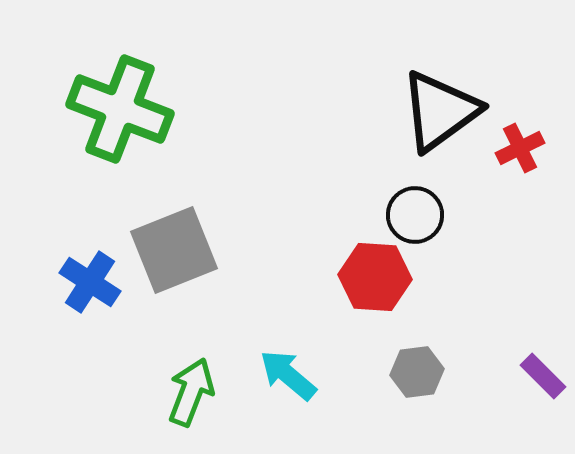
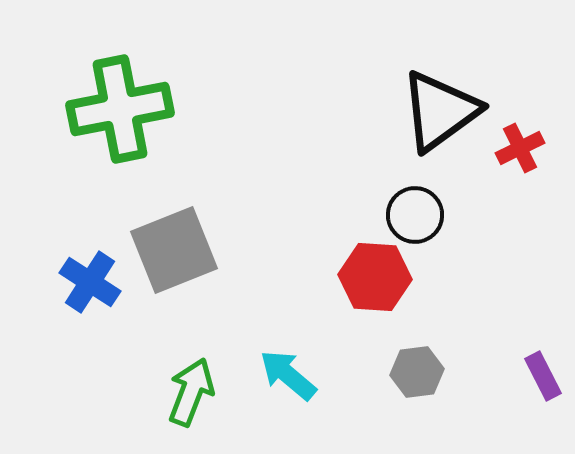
green cross: rotated 32 degrees counterclockwise
purple rectangle: rotated 18 degrees clockwise
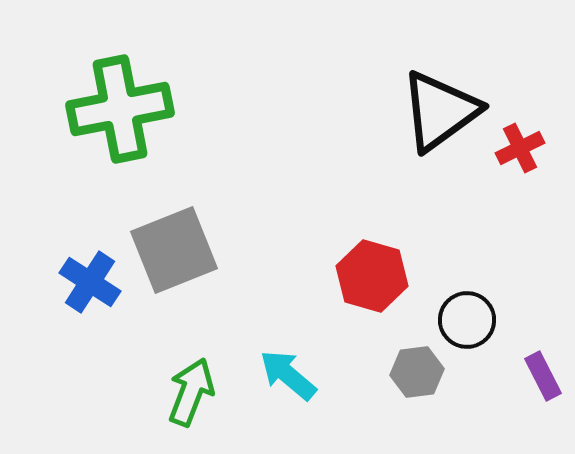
black circle: moved 52 px right, 105 px down
red hexagon: moved 3 px left, 1 px up; rotated 12 degrees clockwise
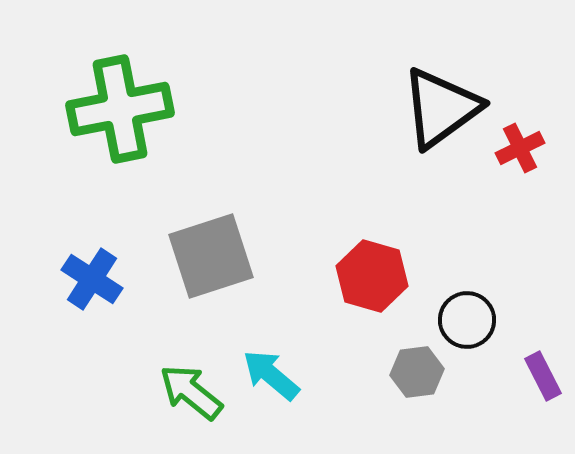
black triangle: moved 1 px right, 3 px up
gray square: moved 37 px right, 6 px down; rotated 4 degrees clockwise
blue cross: moved 2 px right, 3 px up
cyan arrow: moved 17 px left
green arrow: rotated 72 degrees counterclockwise
